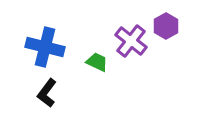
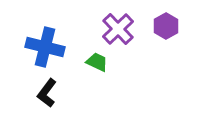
purple cross: moved 13 px left, 12 px up; rotated 8 degrees clockwise
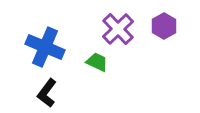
purple hexagon: moved 2 px left
blue cross: rotated 9 degrees clockwise
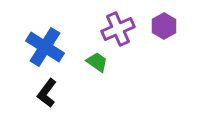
purple cross: rotated 20 degrees clockwise
blue cross: rotated 9 degrees clockwise
green trapezoid: rotated 10 degrees clockwise
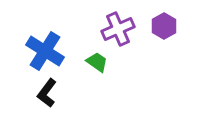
blue cross: moved 4 px down
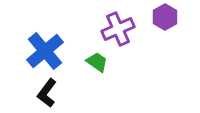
purple hexagon: moved 1 px right, 9 px up
blue cross: rotated 18 degrees clockwise
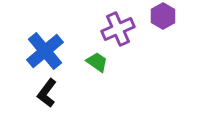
purple hexagon: moved 2 px left, 1 px up
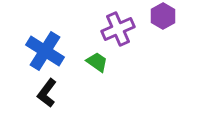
blue cross: rotated 18 degrees counterclockwise
